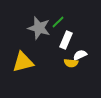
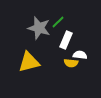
white semicircle: rotated 32 degrees clockwise
yellow triangle: moved 6 px right
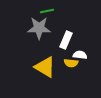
green line: moved 11 px left, 11 px up; rotated 32 degrees clockwise
gray star: rotated 15 degrees counterclockwise
yellow triangle: moved 16 px right, 5 px down; rotated 45 degrees clockwise
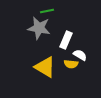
gray star: rotated 10 degrees clockwise
white semicircle: rotated 24 degrees clockwise
yellow semicircle: moved 1 px down
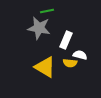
white semicircle: rotated 16 degrees counterclockwise
yellow semicircle: moved 1 px left, 1 px up
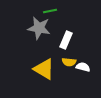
green line: moved 3 px right
white semicircle: moved 3 px right, 12 px down
yellow semicircle: moved 1 px left, 1 px up
yellow triangle: moved 1 px left, 2 px down
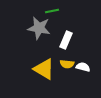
green line: moved 2 px right
yellow semicircle: moved 2 px left, 2 px down
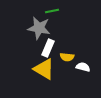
white rectangle: moved 18 px left, 8 px down
yellow semicircle: moved 7 px up
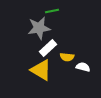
gray star: rotated 20 degrees counterclockwise
white rectangle: rotated 24 degrees clockwise
yellow triangle: moved 3 px left, 1 px down
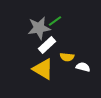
green line: moved 3 px right, 10 px down; rotated 24 degrees counterclockwise
white rectangle: moved 1 px left, 3 px up
yellow triangle: moved 2 px right, 1 px up
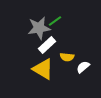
white semicircle: rotated 56 degrees counterclockwise
